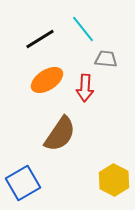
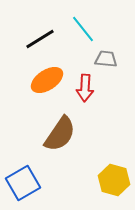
yellow hexagon: rotated 12 degrees counterclockwise
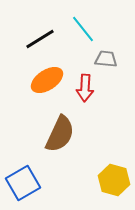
brown semicircle: rotated 9 degrees counterclockwise
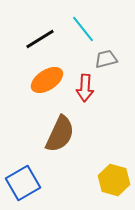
gray trapezoid: rotated 20 degrees counterclockwise
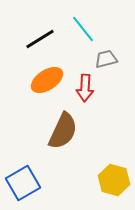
brown semicircle: moved 3 px right, 3 px up
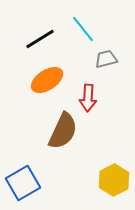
red arrow: moved 3 px right, 10 px down
yellow hexagon: rotated 16 degrees clockwise
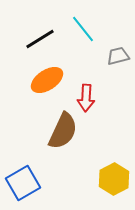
gray trapezoid: moved 12 px right, 3 px up
red arrow: moved 2 px left
yellow hexagon: moved 1 px up
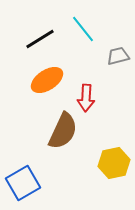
yellow hexagon: moved 16 px up; rotated 16 degrees clockwise
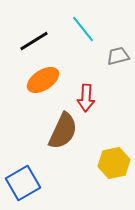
black line: moved 6 px left, 2 px down
orange ellipse: moved 4 px left
